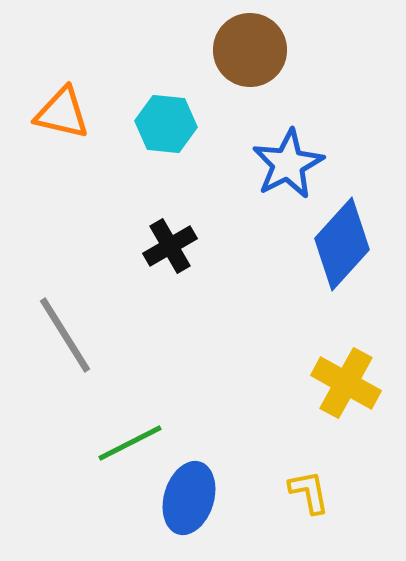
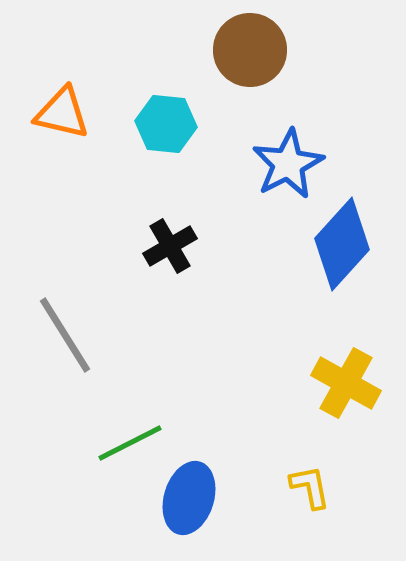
yellow L-shape: moved 1 px right, 5 px up
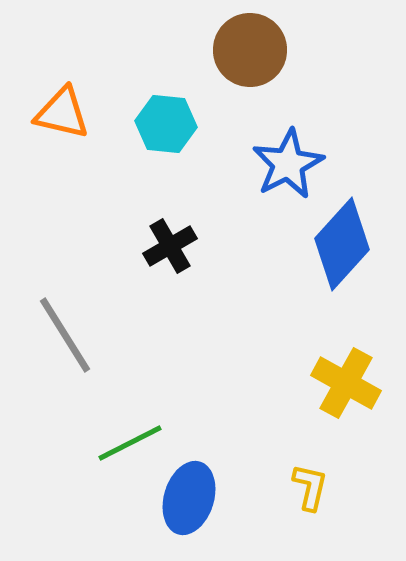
yellow L-shape: rotated 24 degrees clockwise
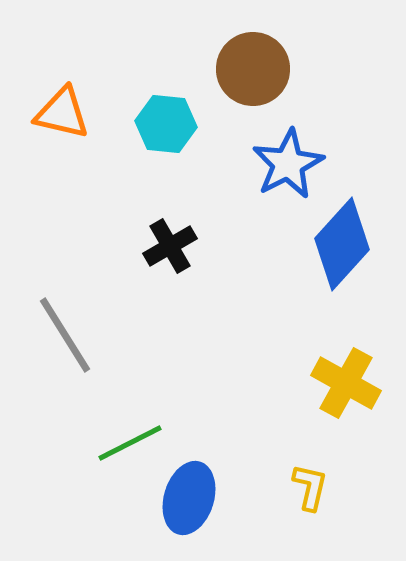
brown circle: moved 3 px right, 19 px down
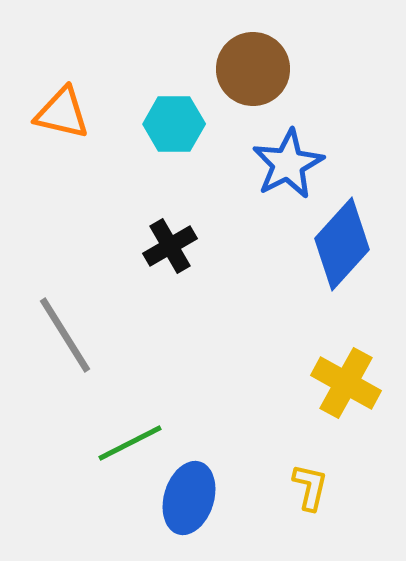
cyan hexagon: moved 8 px right; rotated 6 degrees counterclockwise
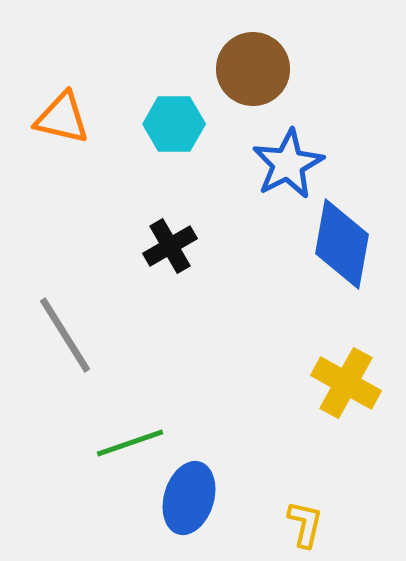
orange triangle: moved 5 px down
blue diamond: rotated 32 degrees counterclockwise
green line: rotated 8 degrees clockwise
yellow L-shape: moved 5 px left, 37 px down
